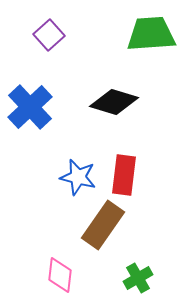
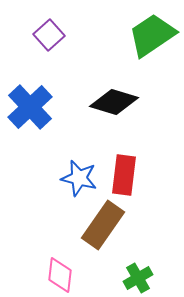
green trapezoid: moved 1 px right, 1 px down; rotated 30 degrees counterclockwise
blue star: moved 1 px right, 1 px down
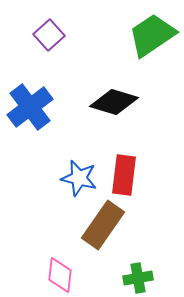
blue cross: rotated 6 degrees clockwise
green cross: rotated 20 degrees clockwise
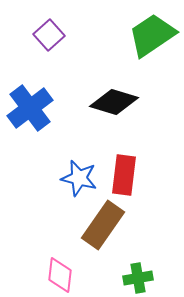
blue cross: moved 1 px down
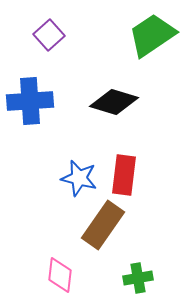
blue cross: moved 7 px up; rotated 33 degrees clockwise
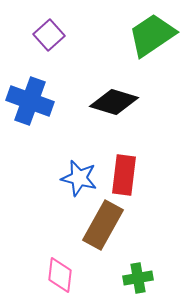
blue cross: rotated 24 degrees clockwise
brown rectangle: rotated 6 degrees counterclockwise
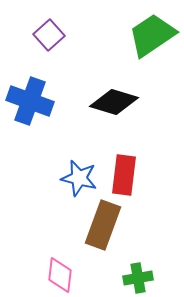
brown rectangle: rotated 9 degrees counterclockwise
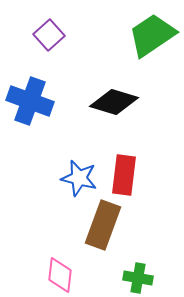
green cross: rotated 20 degrees clockwise
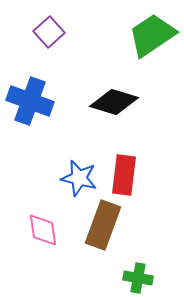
purple square: moved 3 px up
pink diamond: moved 17 px left, 45 px up; rotated 15 degrees counterclockwise
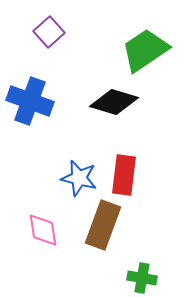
green trapezoid: moved 7 px left, 15 px down
green cross: moved 4 px right
